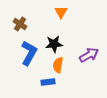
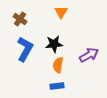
brown cross: moved 5 px up
blue L-shape: moved 4 px left, 4 px up
blue rectangle: moved 9 px right, 4 px down
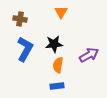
brown cross: rotated 24 degrees counterclockwise
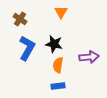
brown cross: rotated 24 degrees clockwise
black star: rotated 18 degrees clockwise
blue L-shape: moved 2 px right, 1 px up
purple arrow: moved 2 px down; rotated 24 degrees clockwise
blue rectangle: moved 1 px right
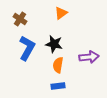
orange triangle: moved 1 px down; rotated 24 degrees clockwise
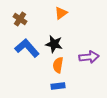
blue L-shape: rotated 70 degrees counterclockwise
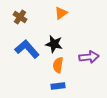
brown cross: moved 2 px up
blue L-shape: moved 1 px down
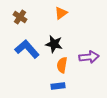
orange semicircle: moved 4 px right
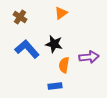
orange semicircle: moved 2 px right
blue rectangle: moved 3 px left
